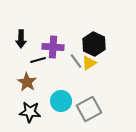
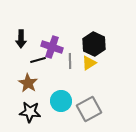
purple cross: moved 1 px left; rotated 15 degrees clockwise
gray line: moved 6 px left; rotated 35 degrees clockwise
brown star: moved 1 px right, 1 px down
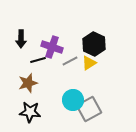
gray line: rotated 63 degrees clockwise
brown star: rotated 24 degrees clockwise
cyan circle: moved 12 px right, 1 px up
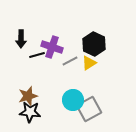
black line: moved 1 px left, 5 px up
brown star: moved 13 px down
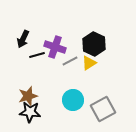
black arrow: moved 2 px right; rotated 24 degrees clockwise
purple cross: moved 3 px right
gray square: moved 14 px right
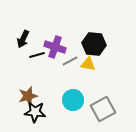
black hexagon: rotated 20 degrees counterclockwise
yellow triangle: moved 1 px left, 1 px down; rotated 42 degrees clockwise
black star: moved 5 px right
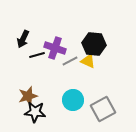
purple cross: moved 1 px down
yellow triangle: moved 3 px up; rotated 14 degrees clockwise
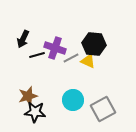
gray line: moved 1 px right, 3 px up
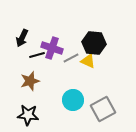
black arrow: moved 1 px left, 1 px up
black hexagon: moved 1 px up
purple cross: moved 3 px left
brown star: moved 2 px right, 15 px up
black star: moved 7 px left, 3 px down
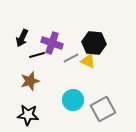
purple cross: moved 5 px up
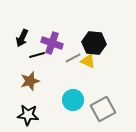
gray line: moved 2 px right
